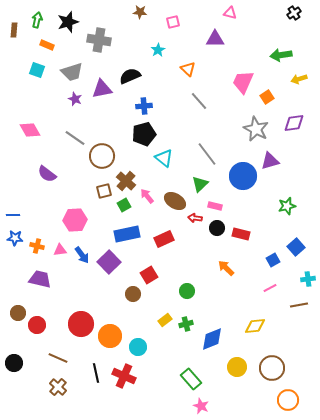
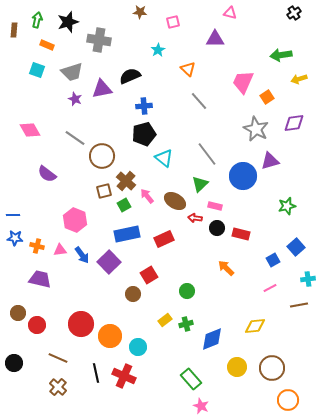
pink hexagon at (75, 220): rotated 25 degrees clockwise
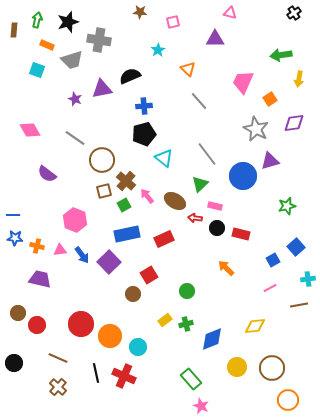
gray trapezoid at (72, 72): moved 12 px up
yellow arrow at (299, 79): rotated 63 degrees counterclockwise
orange square at (267, 97): moved 3 px right, 2 px down
brown circle at (102, 156): moved 4 px down
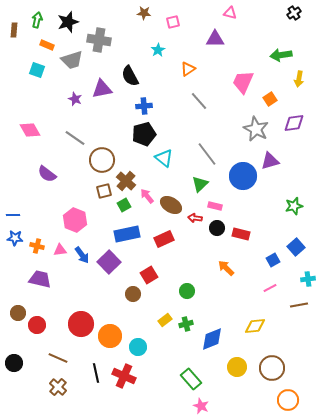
brown star at (140, 12): moved 4 px right, 1 px down
orange triangle at (188, 69): rotated 42 degrees clockwise
black semicircle at (130, 76): rotated 95 degrees counterclockwise
brown ellipse at (175, 201): moved 4 px left, 4 px down
green star at (287, 206): moved 7 px right
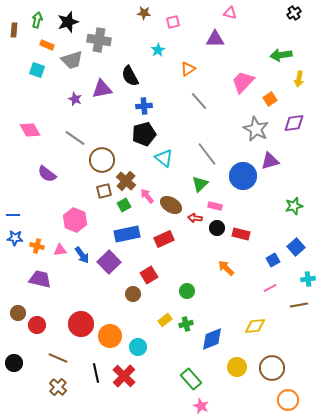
pink trapezoid at (243, 82): rotated 20 degrees clockwise
red cross at (124, 376): rotated 20 degrees clockwise
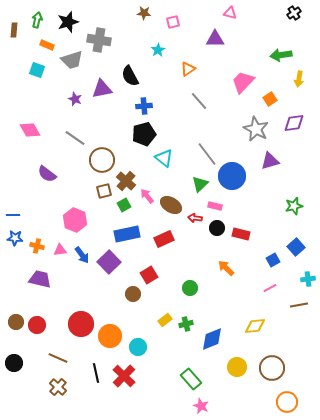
blue circle at (243, 176): moved 11 px left
green circle at (187, 291): moved 3 px right, 3 px up
brown circle at (18, 313): moved 2 px left, 9 px down
orange circle at (288, 400): moved 1 px left, 2 px down
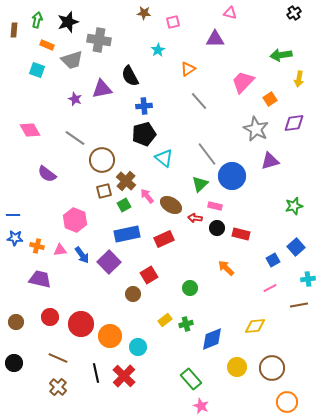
red circle at (37, 325): moved 13 px right, 8 px up
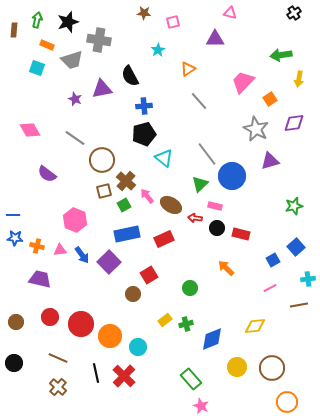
cyan square at (37, 70): moved 2 px up
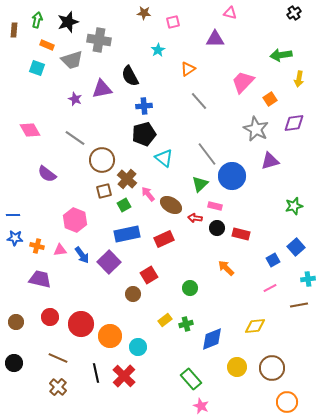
brown cross at (126, 181): moved 1 px right, 2 px up
pink arrow at (147, 196): moved 1 px right, 2 px up
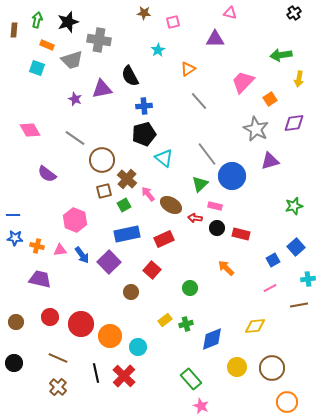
red square at (149, 275): moved 3 px right, 5 px up; rotated 18 degrees counterclockwise
brown circle at (133, 294): moved 2 px left, 2 px up
